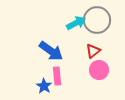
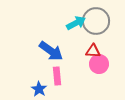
gray circle: moved 1 px left, 1 px down
red triangle: rotated 42 degrees clockwise
pink circle: moved 6 px up
blue star: moved 5 px left, 3 px down
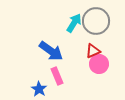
cyan arrow: moved 2 px left; rotated 30 degrees counterclockwise
red triangle: rotated 28 degrees counterclockwise
pink rectangle: rotated 18 degrees counterclockwise
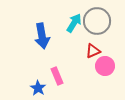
gray circle: moved 1 px right
blue arrow: moved 9 px left, 15 px up; rotated 45 degrees clockwise
pink circle: moved 6 px right, 2 px down
blue star: moved 1 px left, 1 px up
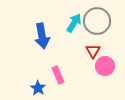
red triangle: rotated 35 degrees counterclockwise
pink rectangle: moved 1 px right, 1 px up
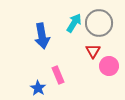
gray circle: moved 2 px right, 2 px down
pink circle: moved 4 px right
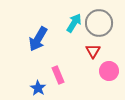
blue arrow: moved 4 px left, 3 px down; rotated 40 degrees clockwise
pink circle: moved 5 px down
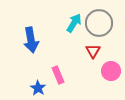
blue arrow: moved 7 px left, 1 px down; rotated 40 degrees counterclockwise
pink circle: moved 2 px right
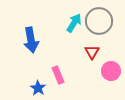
gray circle: moved 2 px up
red triangle: moved 1 px left, 1 px down
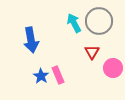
cyan arrow: rotated 60 degrees counterclockwise
pink circle: moved 2 px right, 3 px up
blue star: moved 3 px right, 12 px up
